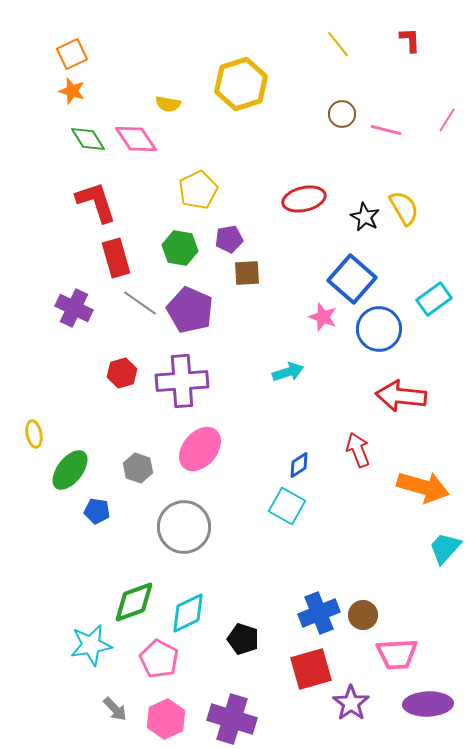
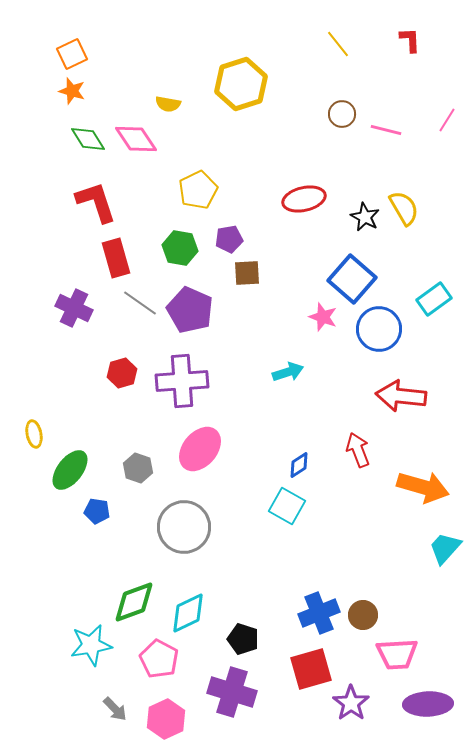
purple cross at (232, 719): moved 27 px up
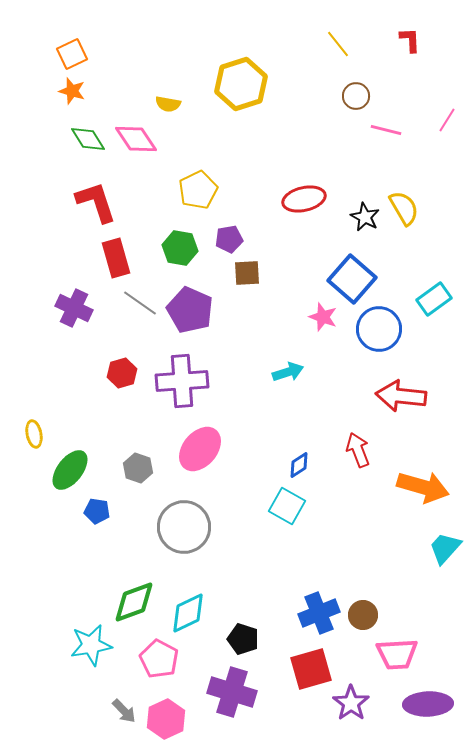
brown circle at (342, 114): moved 14 px right, 18 px up
gray arrow at (115, 709): moved 9 px right, 2 px down
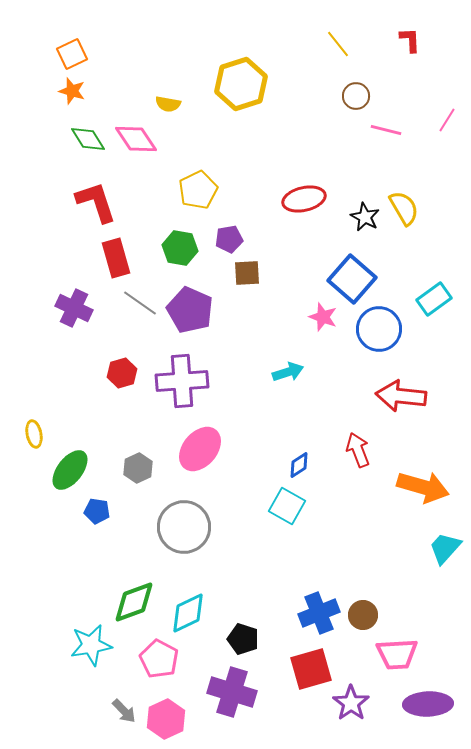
gray hexagon at (138, 468): rotated 16 degrees clockwise
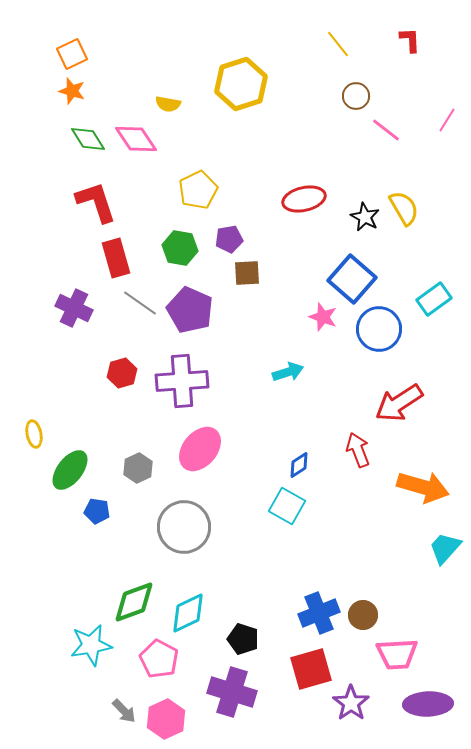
pink line at (386, 130): rotated 24 degrees clockwise
red arrow at (401, 396): moved 2 px left, 7 px down; rotated 39 degrees counterclockwise
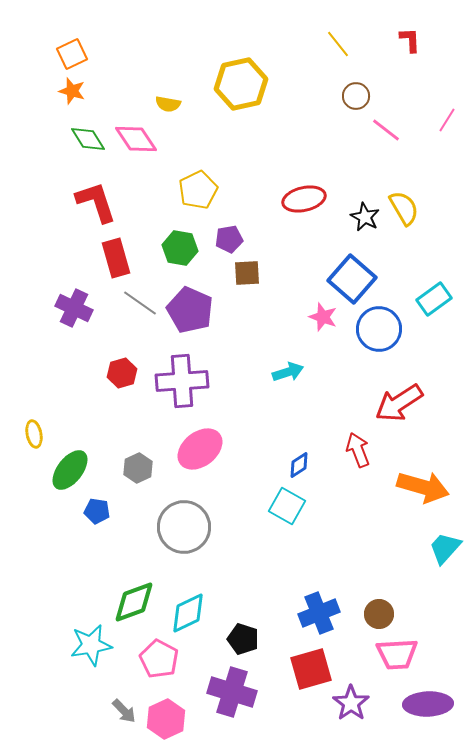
yellow hexagon at (241, 84): rotated 6 degrees clockwise
pink ellipse at (200, 449): rotated 12 degrees clockwise
brown circle at (363, 615): moved 16 px right, 1 px up
